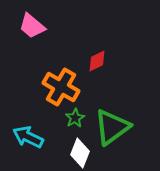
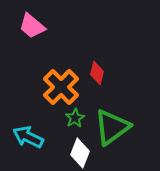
red diamond: moved 12 px down; rotated 50 degrees counterclockwise
orange cross: rotated 15 degrees clockwise
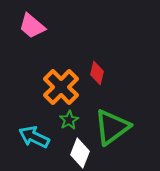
green star: moved 6 px left, 2 px down
cyan arrow: moved 6 px right
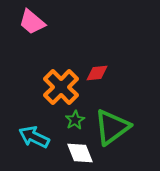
pink trapezoid: moved 4 px up
red diamond: rotated 70 degrees clockwise
green star: moved 6 px right
white diamond: rotated 44 degrees counterclockwise
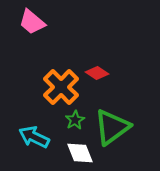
red diamond: rotated 40 degrees clockwise
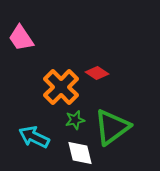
pink trapezoid: moved 11 px left, 16 px down; rotated 16 degrees clockwise
green star: rotated 18 degrees clockwise
white diamond: rotated 8 degrees clockwise
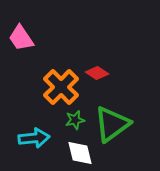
green triangle: moved 3 px up
cyan arrow: moved 1 px down; rotated 148 degrees clockwise
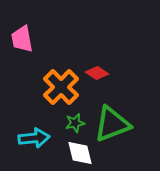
pink trapezoid: moved 1 px right, 1 px down; rotated 24 degrees clockwise
green star: moved 3 px down
green triangle: rotated 15 degrees clockwise
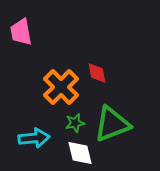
pink trapezoid: moved 1 px left, 7 px up
red diamond: rotated 45 degrees clockwise
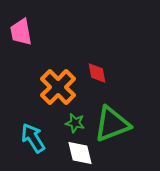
orange cross: moved 3 px left
green star: rotated 24 degrees clockwise
cyan arrow: moved 1 px left; rotated 116 degrees counterclockwise
